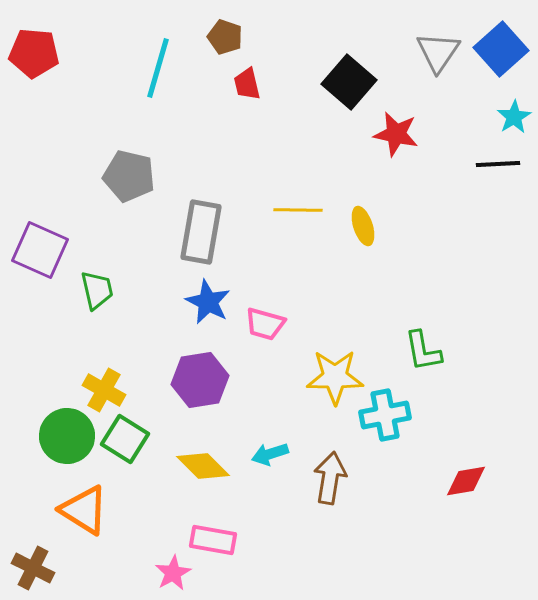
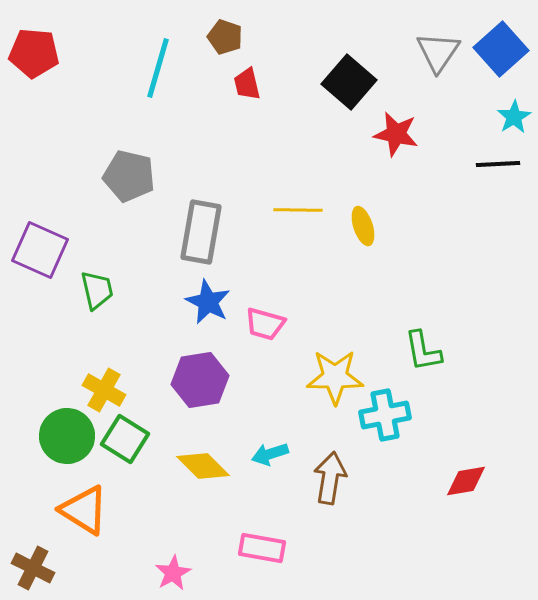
pink rectangle: moved 49 px right, 8 px down
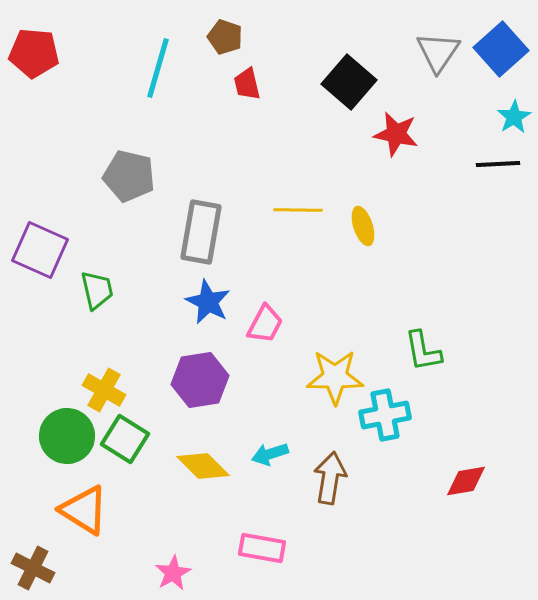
pink trapezoid: rotated 78 degrees counterclockwise
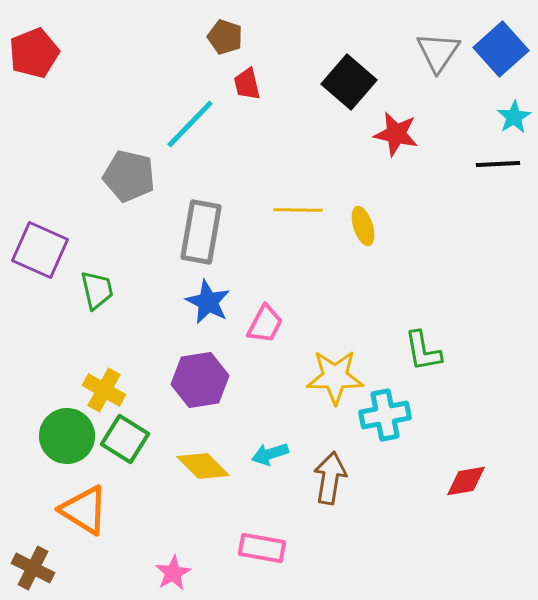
red pentagon: rotated 27 degrees counterclockwise
cyan line: moved 32 px right, 56 px down; rotated 28 degrees clockwise
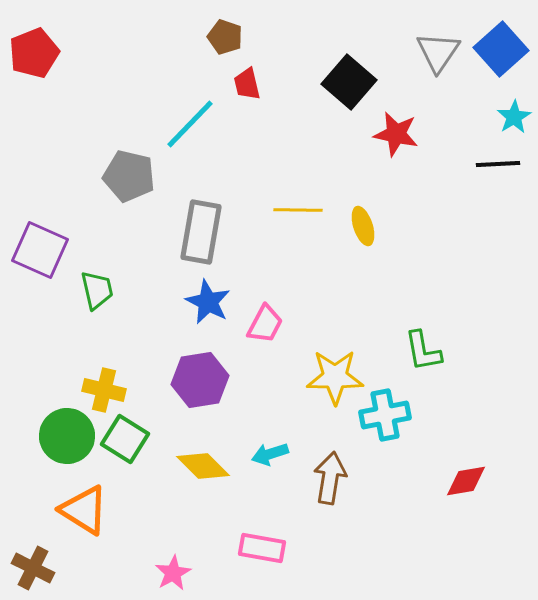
yellow cross: rotated 15 degrees counterclockwise
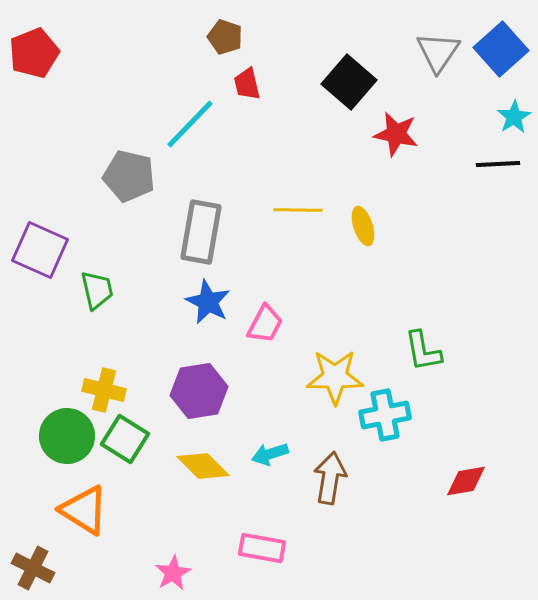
purple hexagon: moved 1 px left, 11 px down
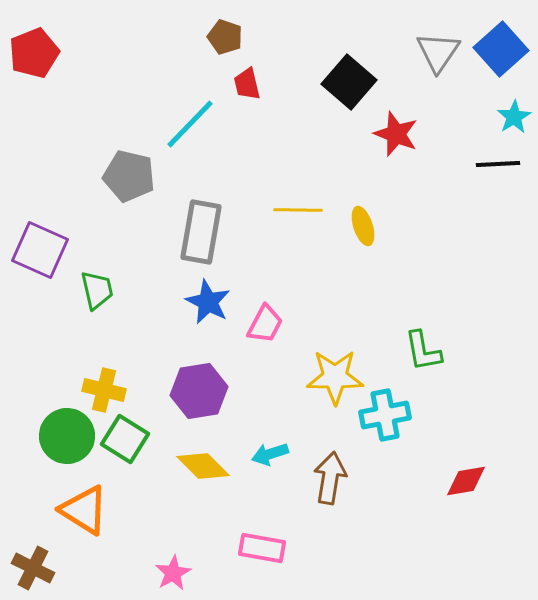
red star: rotated 9 degrees clockwise
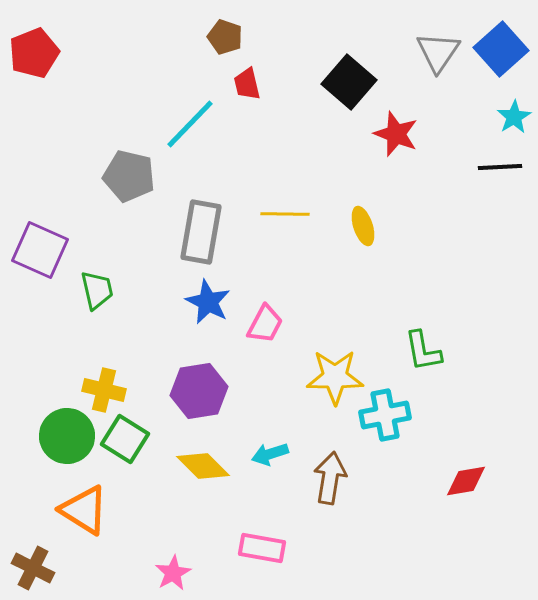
black line: moved 2 px right, 3 px down
yellow line: moved 13 px left, 4 px down
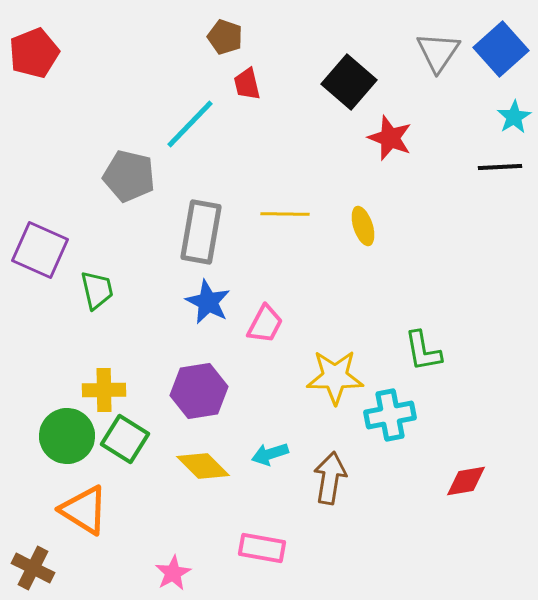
red star: moved 6 px left, 4 px down
yellow cross: rotated 15 degrees counterclockwise
cyan cross: moved 5 px right
